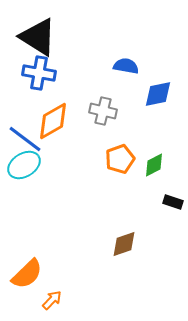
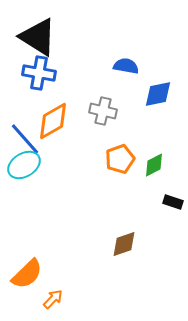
blue line: rotated 12 degrees clockwise
orange arrow: moved 1 px right, 1 px up
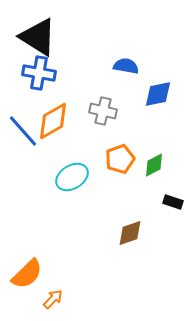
blue line: moved 2 px left, 8 px up
cyan ellipse: moved 48 px right, 12 px down
brown diamond: moved 6 px right, 11 px up
